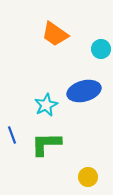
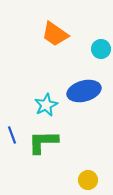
green L-shape: moved 3 px left, 2 px up
yellow circle: moved 3 px down
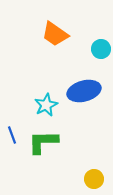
yellow circle: moved 6 px right, 1 px up
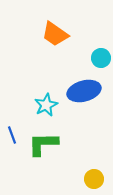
cyan circle: moved 9 px down
green L-shape: moved 2 px down
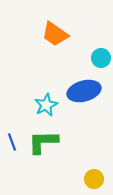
blue line: moved 7 px down
green L-shape: moved 2 px up
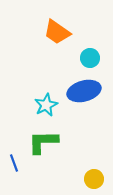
orange trapezoid: moved 2 px right, 2 px up
cyan circle: moved 11 px left
blue line: moved 2 px right, 21 px down
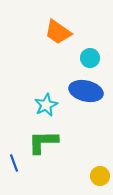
orange trapezoid: moved 1 px right
blue ellipse: moved 2 px right; rotated 28 degrees clockwise
yellow circle: moved 6 px right, 3 px up
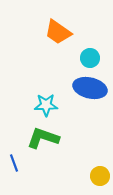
blue ellipse: moved 4 px right, 3 px up
cyan star: rotated 25 degrees clockwise
green L-shape: moved 4 px up; rotated 20 degrees clockwise
